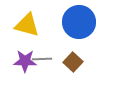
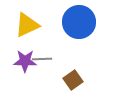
yellow triangle: rotated 40 degrees counterclockwise
brown square: moved 18 px down; rotated 12 degrees clockwise
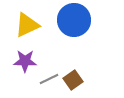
blue circle: moved 5 px left, 2 px up
gray line: moved 7 px right, 20 px down; rotated 24 degrees counterclockwise
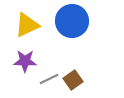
blue circle: moved 2 px left, 1 px down
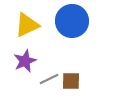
purple star: rotated 25 degrees counterclockwise
brown square: moved 2 px left, 1 px down; rotated 36 degrees clockwise
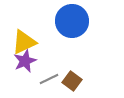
yellow triangle: moved 3 px left, 17 px down
brown square: moved 1 px right; rotated 36 degrees clockwise
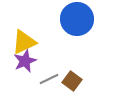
blue circle: moved 5 px right, 2 px up
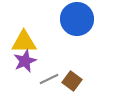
yellow triangle: rotated 24 degrees clockwise
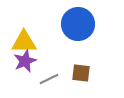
blue circle: moved 1 px right, 5 px down
brown square: moved 9 px right, 8 px up; rotated 30 degrees counterclockwise
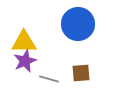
brown square: rotated 12 degrees counterclockwise
gray line: rotated 42 degrees clockwise
